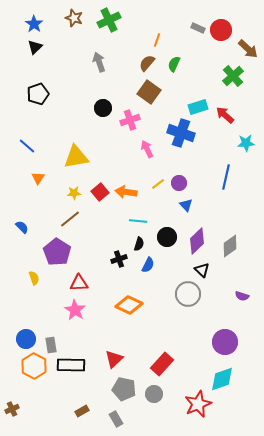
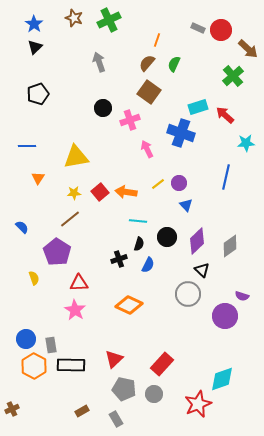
blue line at (27, 146): rotated 42 degrees counterclockwise
purple circle at (225, 342): moved 26 px up
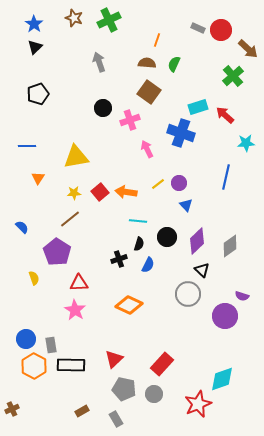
brown semicircle at (147, 63): rotated 54 degrees clockwise
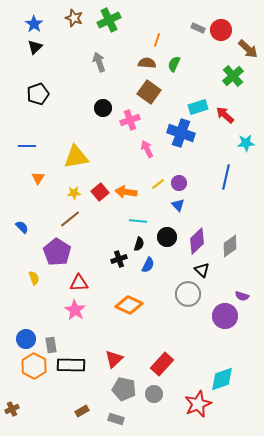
blue triangle at (186, 205): moved 8 px left
gray rectangle at (116, 419): rotated 42 degrees counterclockwise
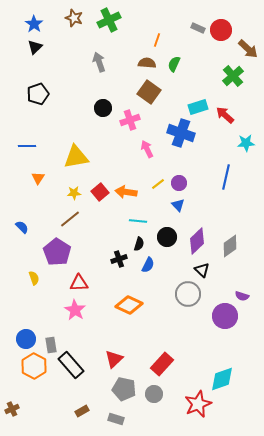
black rectangle at (71, 365): rotated 48 degrees clockwise
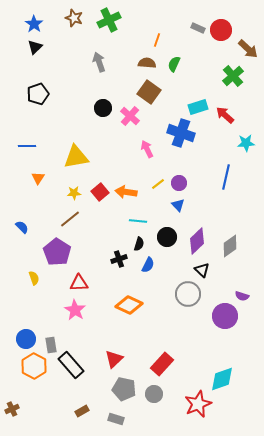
pink cross at (130, 120): moved 4 px up; rotated 30 degrees counterclockwise
